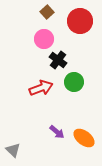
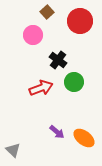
pink circle: moved 11 px left, 4 px up
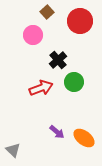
black cross: rotated 12 degrees clockwise
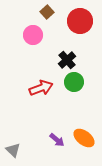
black cross: moved 9 px right
purple arrow: moved 8 px down
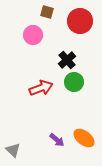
brown square: rotated 32 degrees counterclockwise
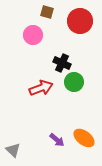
black cross: moved 5 px left, 3 px down; rotated 24 degrees counterclockwise
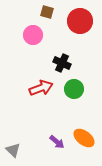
green circle: moved 7 px down
purple arrow: moved 2 px down
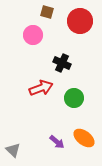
green circle: moved 9 px down
